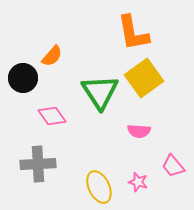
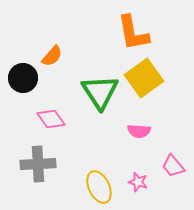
pink diamond: moved 1 px left, 3 px down
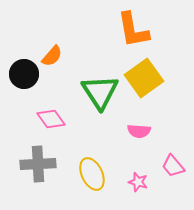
orange L-shape: moved 3 px up
black circle: moved 1 px right, 4 px up
yellow ellipse: moved 7 px left, 13 px up
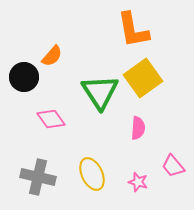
black circle: moved 3 px down
yellow square: moved 1 px left
pink semicircle: moved 1 px left, 3 px up; rotated 90 degrees counterclockwise
gray cross: moved 13 px down; rotated 16 degrees clockwise
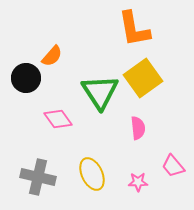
orange L-shape: moved 1 px right, 1 px up
black circle: moved 2 px right, 1 px down
pink diamond: moved 7 px right
pink semicircle: rotated 10 degrees counterclockwise
pink star: rotated 18 degrees counterclockwise
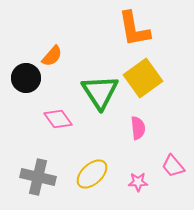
yellow ellipse: rotated 72 degrees clockwise
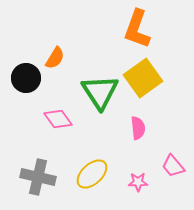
orange L-shape: moved 3 px right; rotated 30 degrees clockwise
orange semicircle: moved 3 px right, 2 px down; rotated 10 degrees counterclockwise
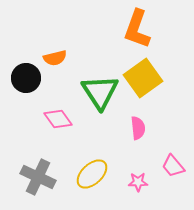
orange semicircle: rotated 45 degrees clockwise
gray cross: rotated 12 degrees clockwise
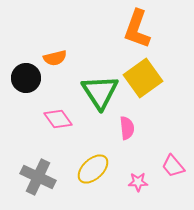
pink semicircle: moved 11 px left
yellow ellipse: moved 1 px right, 5 px up
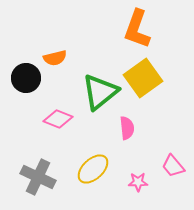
green triangle: rotated 24 degrees clockwise
pink diamond: rotated 32 degrees counterclockwise
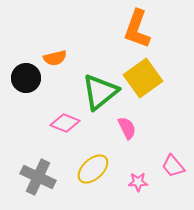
pink diamond: moved 7 px right, 4 px down
pink semicircle: rotated 20 degrees counterclockwise
